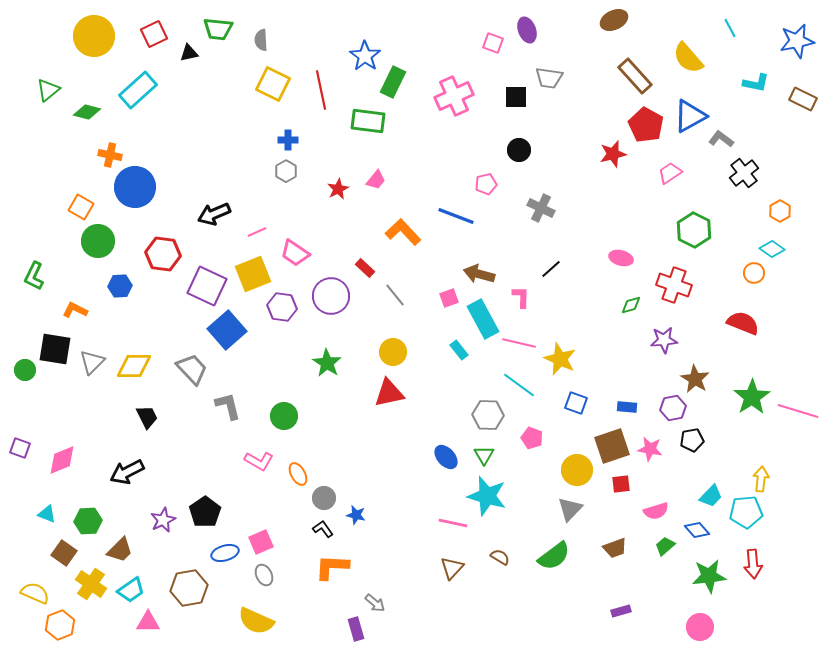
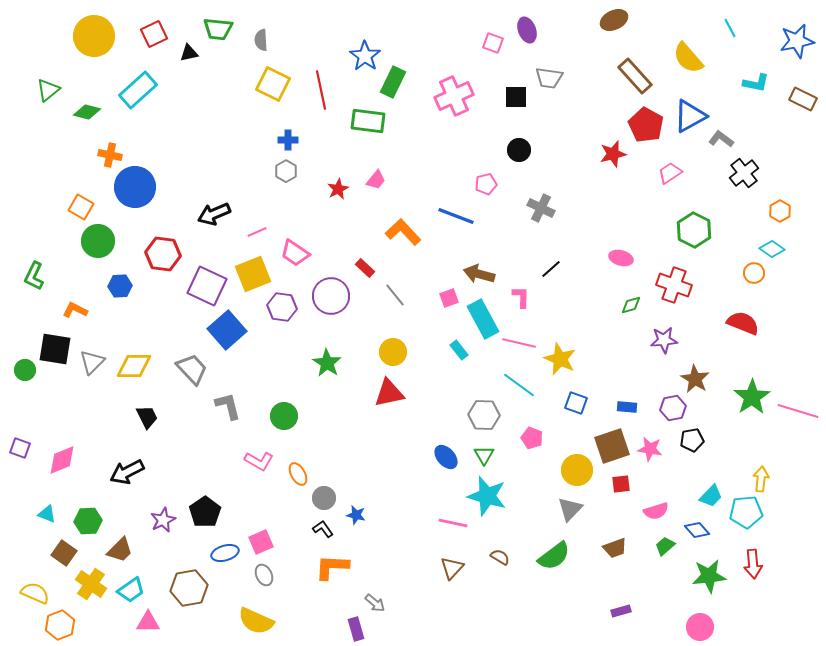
gray hexagon at (488, 415): moved 4 px left
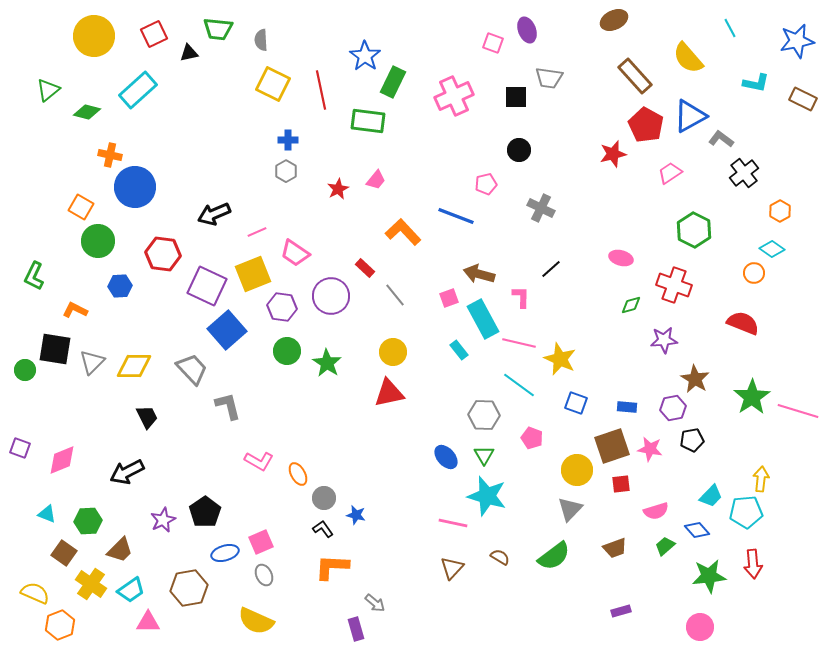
green circle at (284, 416): moved 3 px right, 65 px up
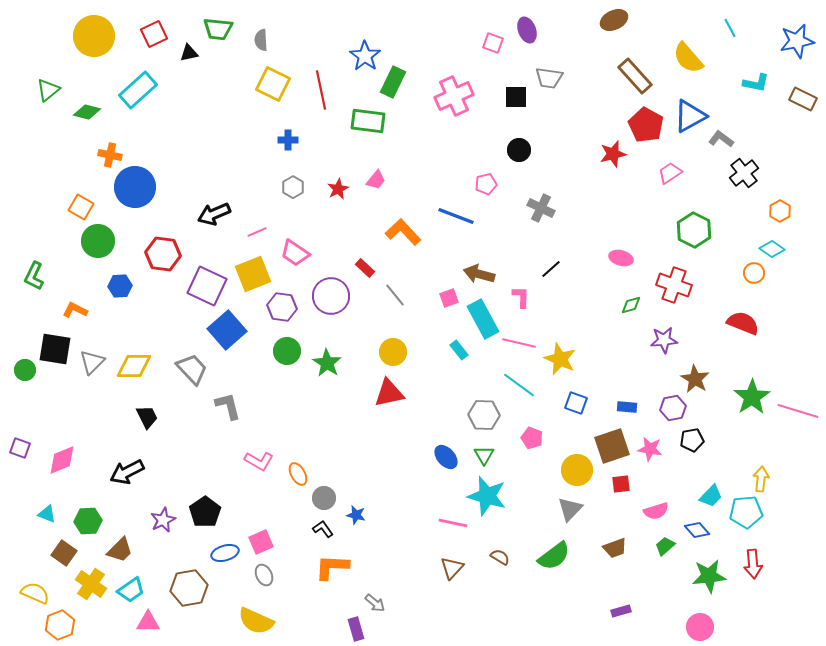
gray hexagon at (286, 171): moved 7 px right, 16 px down
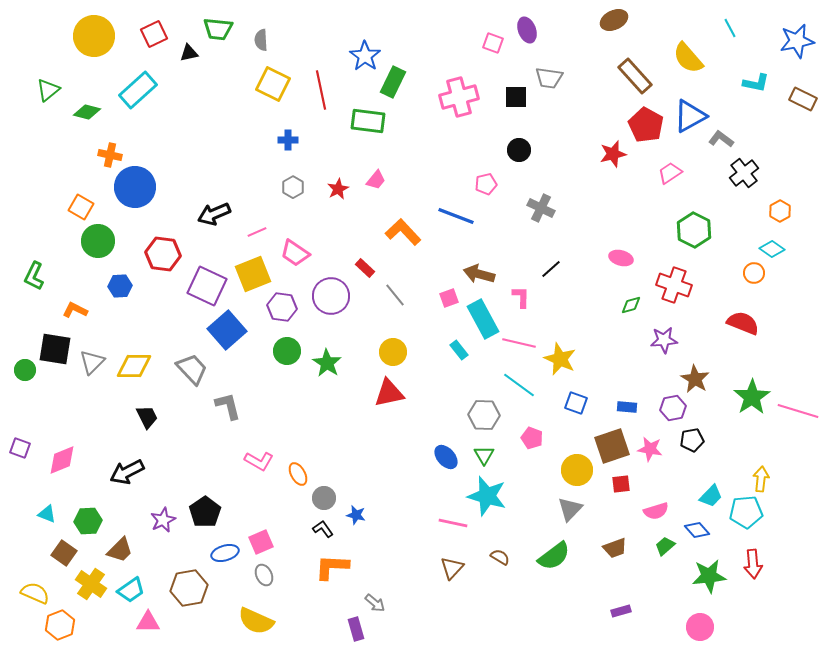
pink cross at (454, 96): moved 5 px right, 1 px down; rotated 9 degrees clockwise
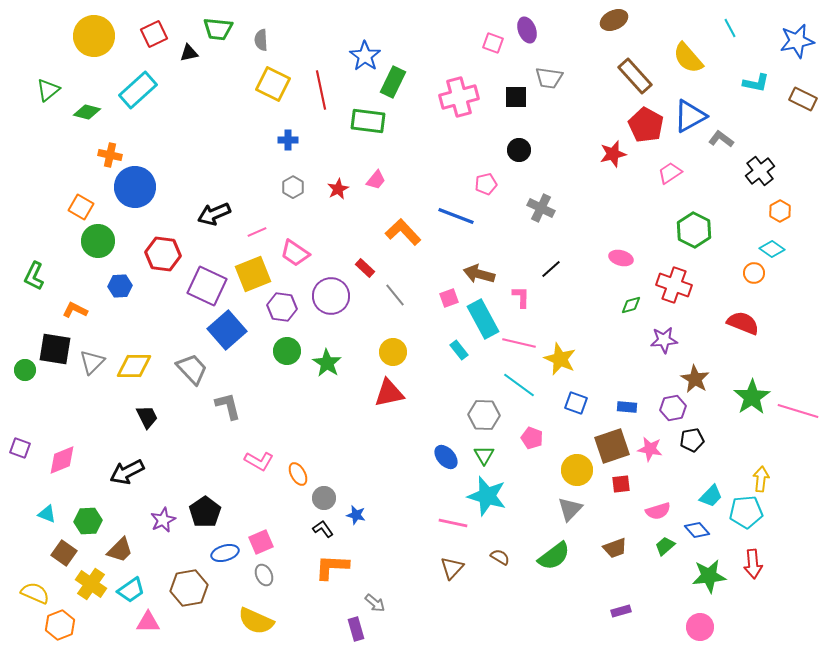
black cross at (744, 173): moved 16 px right, 2 px up
pink semicircle at (656, 511): moved 2 px right
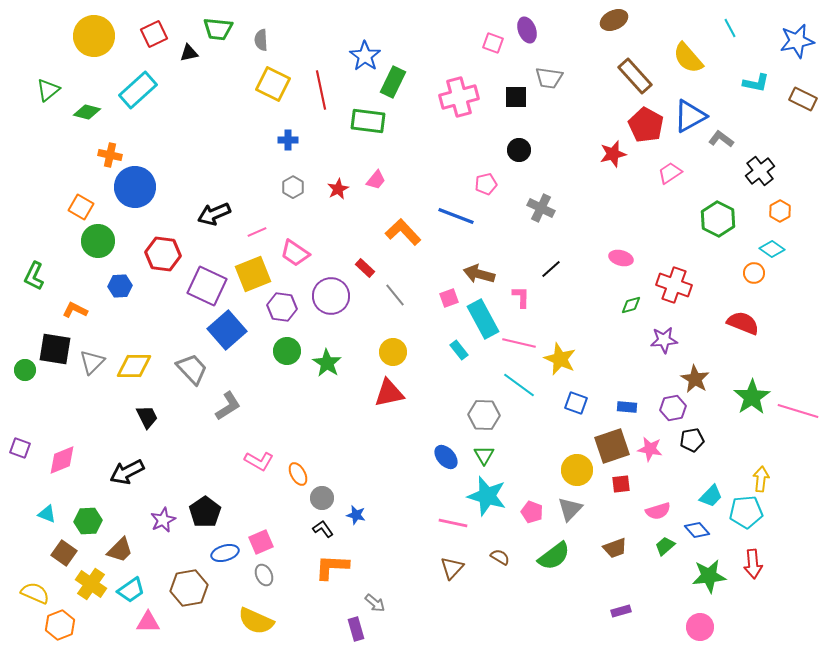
green hexagon at (694, 230): moved 24 px right, 11 px up
gray L-shape at (228, 406): rotated 72 degrees clockwise
pink pentagon at (532, 438): moved 74 px down
gray circle at (324, 498): moved 2 px left
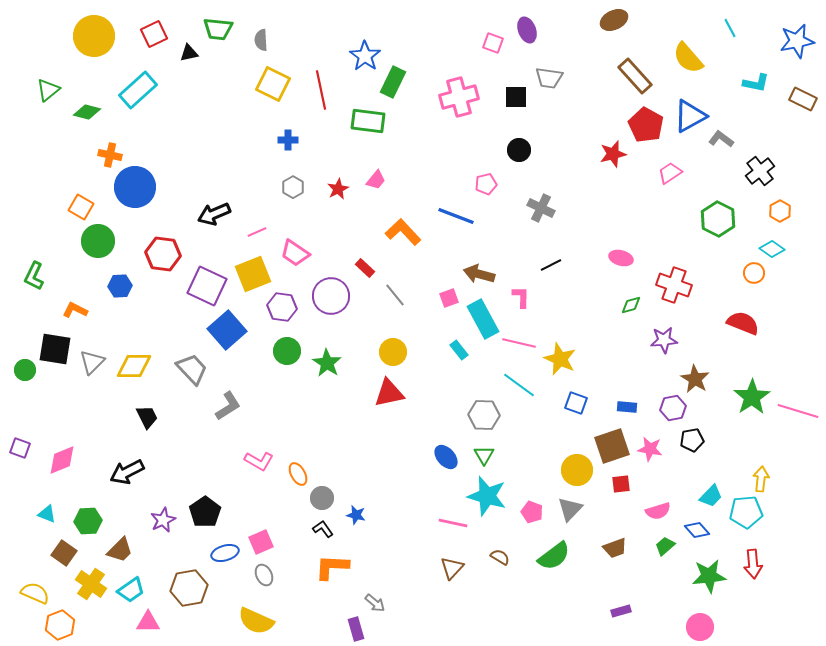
black line at (551, 269): moved 4 px up; rotated 15 degrees clockwise
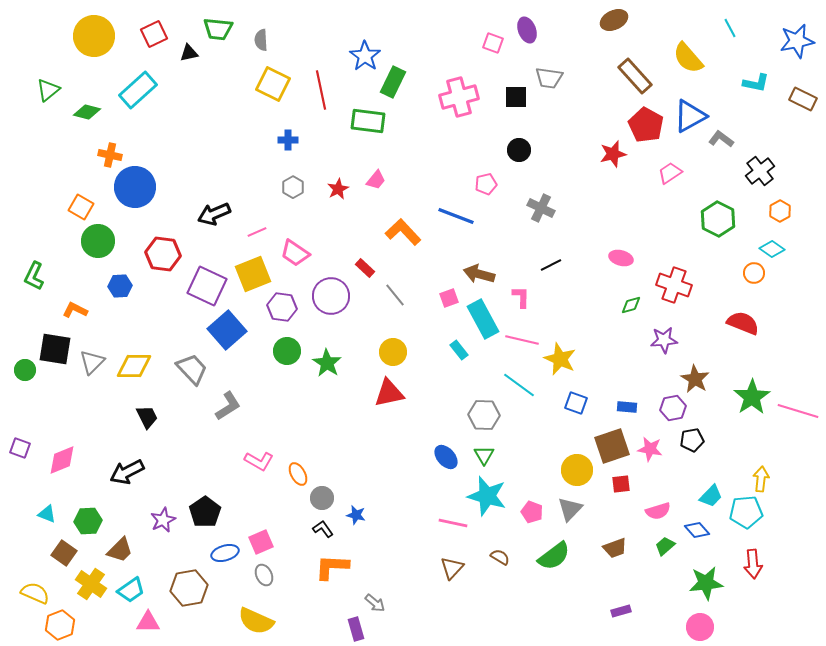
pink line at (519, 343): moved 3 px right, 3 px up
green star at (709, 576): moved 3 px left, 7 px down
